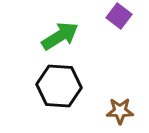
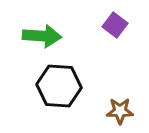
purple square: moved 4 px left, 9 px down
green arrow: moved 18 px left; rotated 36 degrees clockwise
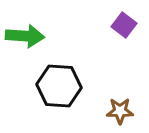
purple square: moved 9 px right
green arrow: moved 17 px left
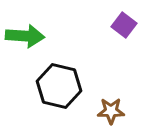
black hexagon: rotated 9 degrees clockwise
brown star: moved 9 px left
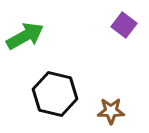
green arrow: rotated 33 degrees counterclockwise
black hexagon: moved 4 px left, 8 px down
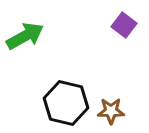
black hexagon: moved 11 px right, 9 px down
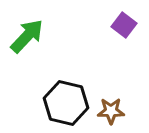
green arrow: moved 2 px right; rotated 18 degrees counterclockwise
